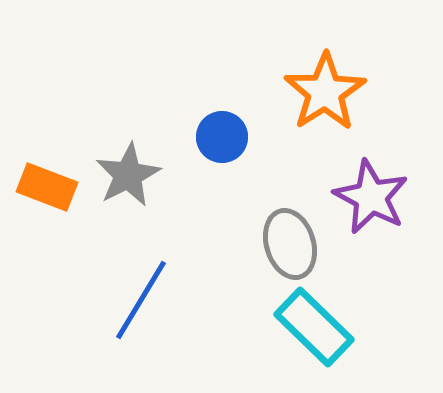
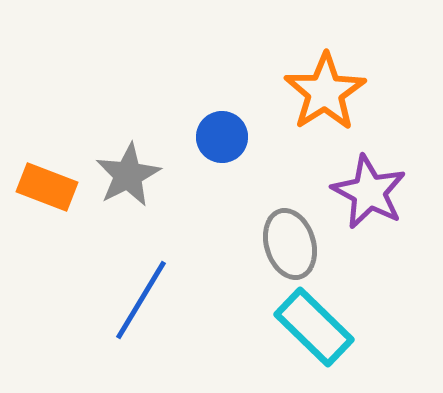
purple star: moved 2 px left, 5 px up
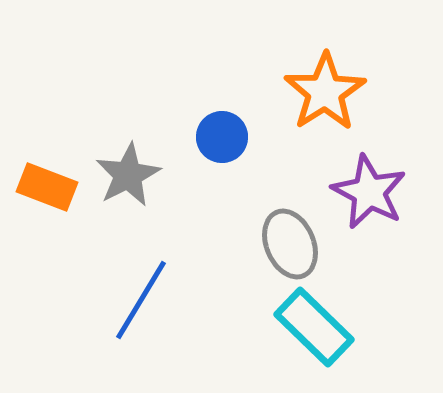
gray ellipse: rotated 6 degrees counterclockwise
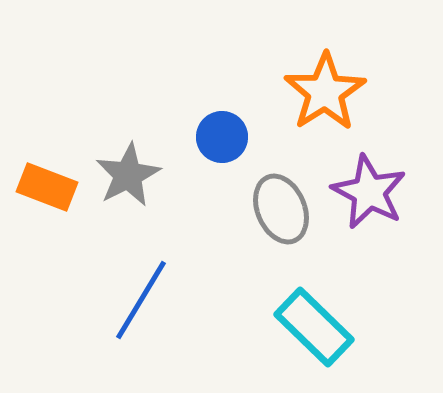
gray ellipse: moved 9 px left, 35 px up
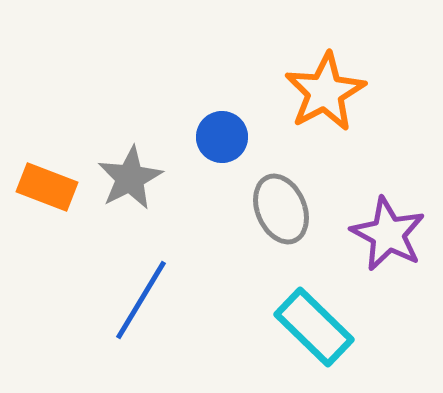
orange star: rotated 4 degrees clockwise
gray star: moved 2 px right, 3 px down
purple star: moved 19 px right, 42 px down
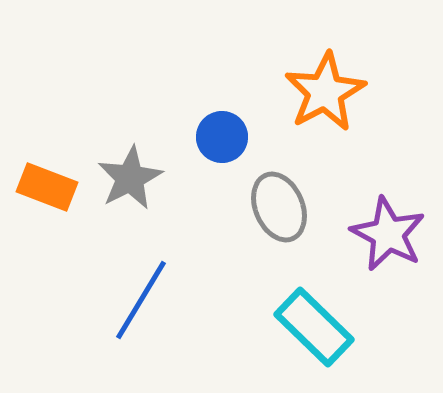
gray ellipse: moved 2 px left, 2 px up
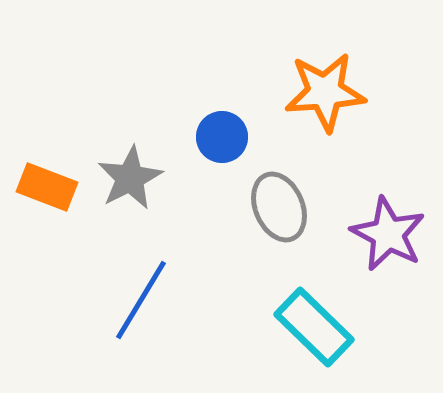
orange star: rotated 24 degrees clockwise
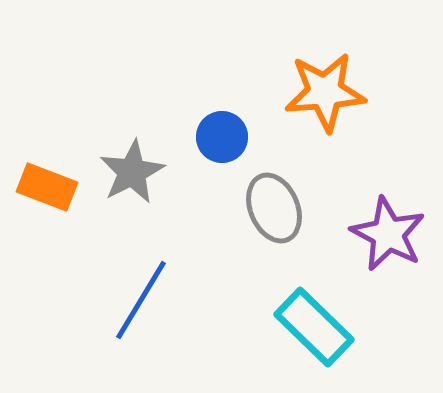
gray star: moved 2 px right, 6 px up
gray ellipse: moved 5 px left, 1 px down
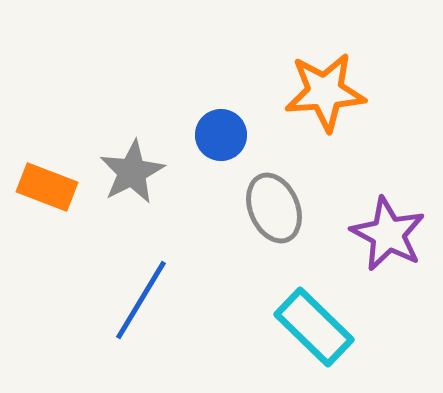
blue circle: moved 1 px left, 2 px up
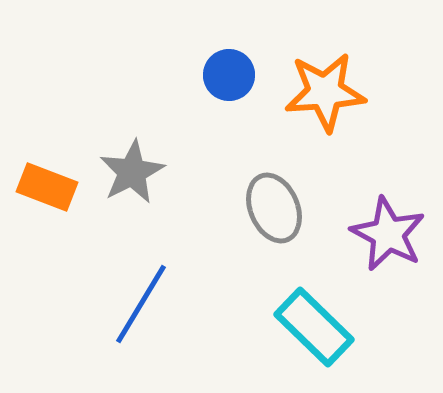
blue circle: moved 8 px right, 60 px up
blue line: moved 4 px down
